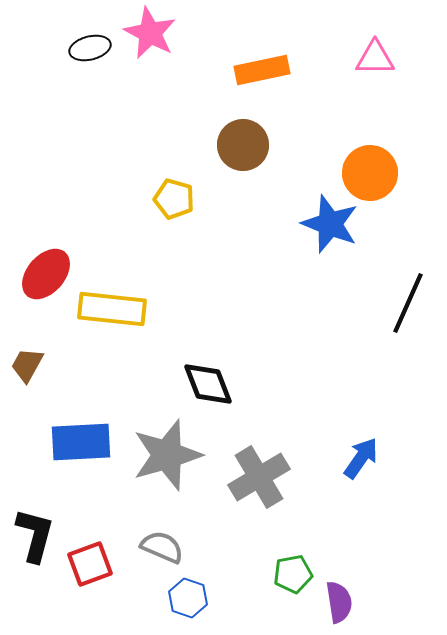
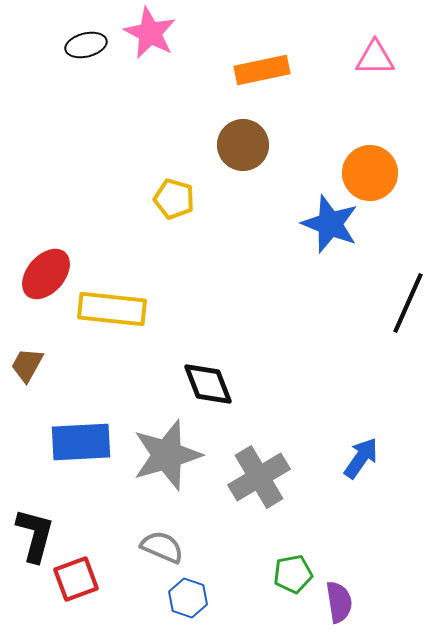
black ellipse: moved 4 px left, 3 px up
red square: moved 14 px left, 15 px down
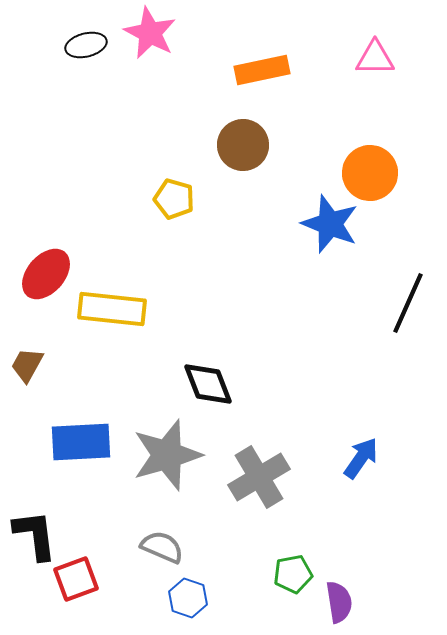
black L-shape: rotated 22 degrees counterclockwise
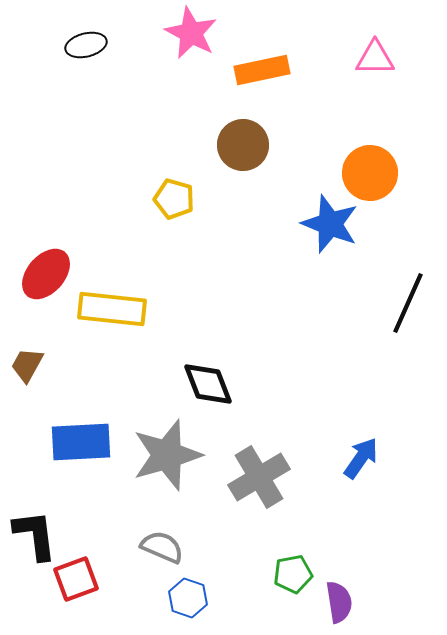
pink star: moved 41 px right
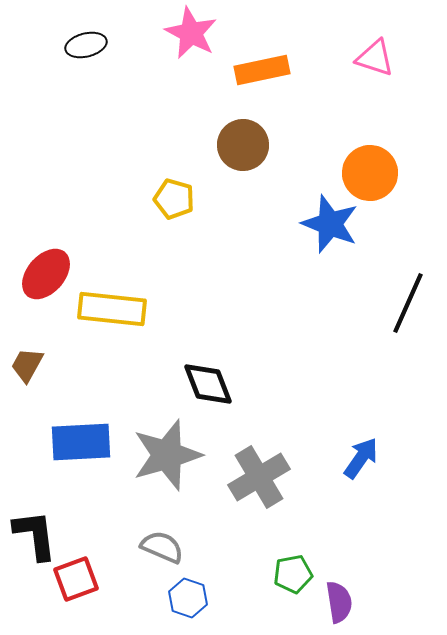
pink triangle: rotated 18 degrees clockwise
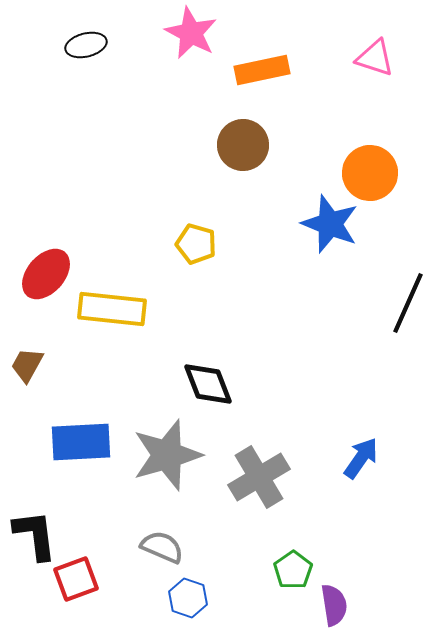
yellow pentagon: moved 22 px right, 45 px down
green pentagon: moved 4 px up; rotated 24 degrees counterclockwise
purple semicircle: moved 5 px left, 3 px down
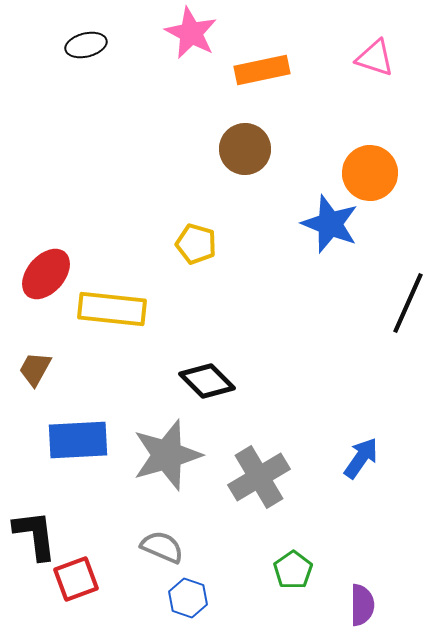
brown circle: moved 2 px right, 4 px down
brown trapezoid: moved 8 px right, 4 px down
black diamond: moved 1 px left, 3 px up; rotated 24 degrees counterclockwise
blue rectangle: moved 3 px left, 2 px up
purple semicircle: moved 28 px right; rotated 9 degrees clockwise
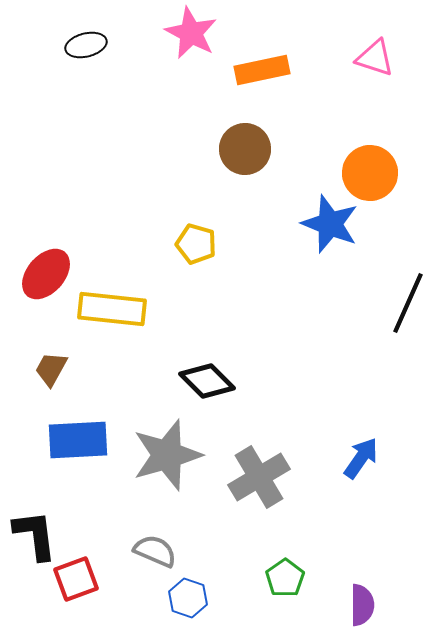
brown trapezoid: moved 16 px right
gray semicircle: moved 7 px left, 4 px down
green pentagon: moved 8 px left, 8 px down
